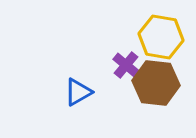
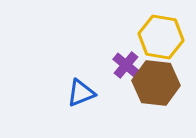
blue triangle: moved 3 px right, 1 px down; rotated 8 degrees clockwise
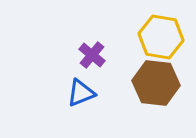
purple cross: moved 34 px left, 10 px up
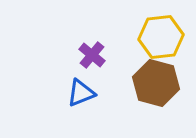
yellow hexagon: rotated 15 degrees counterclockwise
brown hexagon: rotated 9 degrees clockwise
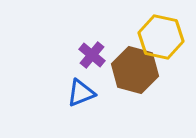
yellow hexagon: rotated 18 degrees clockwise
brown hexagon: moved 21 px left, 13 px up
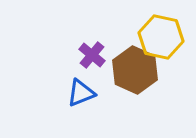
brown hexagon: rotated 9 degrees clockwise
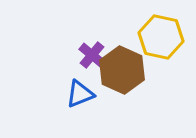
brown hexagon: moved 13 px left
blue triangle: moved 1 px left, 1 px down
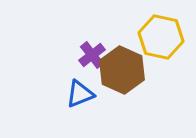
purple cross: rotated 12 degrees clockwise
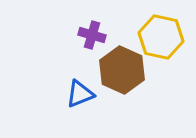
purple cross: moved 20 px up; rotated 36 degrees counterclockwise
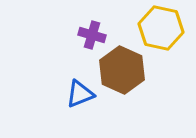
yellow hexagon: moved 9 px up
